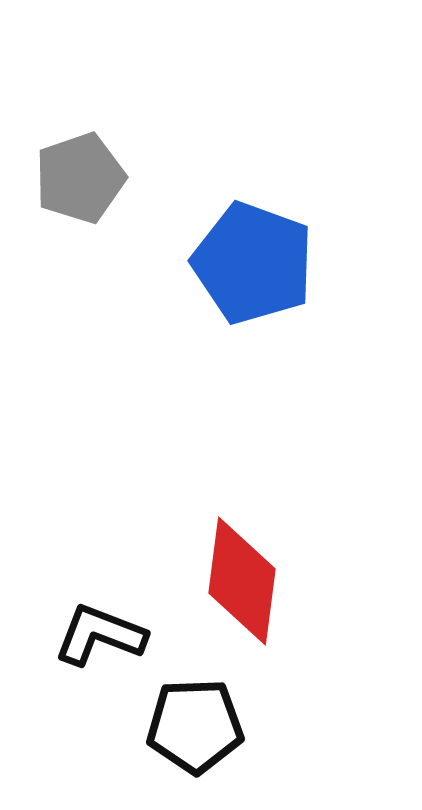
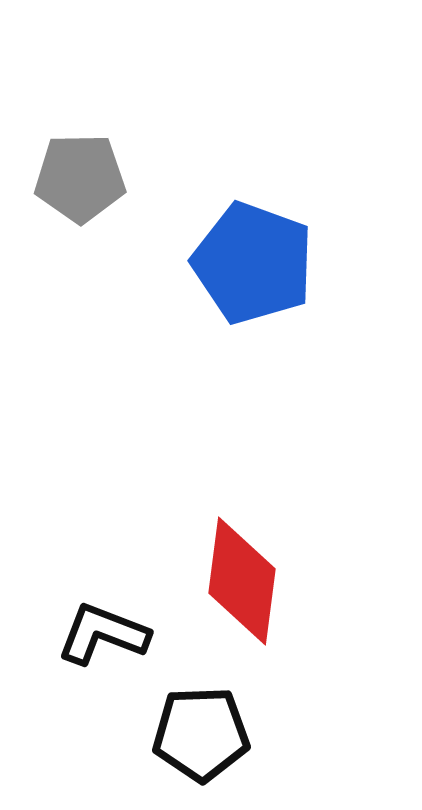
gray pentagon: rotated 18 degrees clockwise
black L-shape: moved 3 px right, 1 px up
black pentagon: moved 6 px right, 8 px down
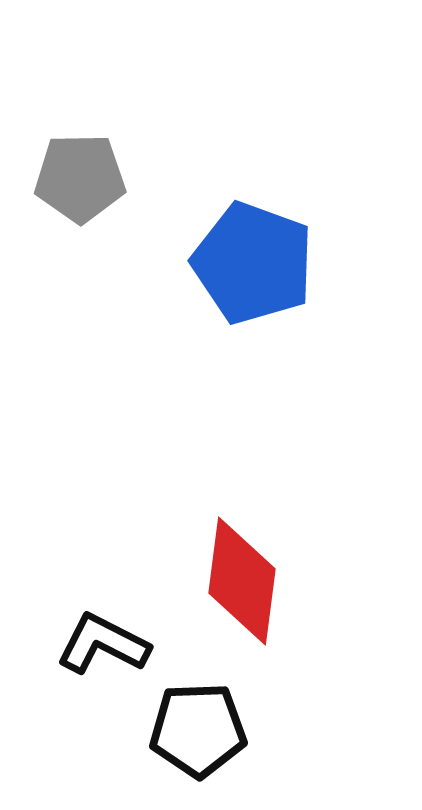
black L-shape: moved 10 px down; rotated 6 degrees clockwise
black pentagon: moved 3 px left, 4 px up
